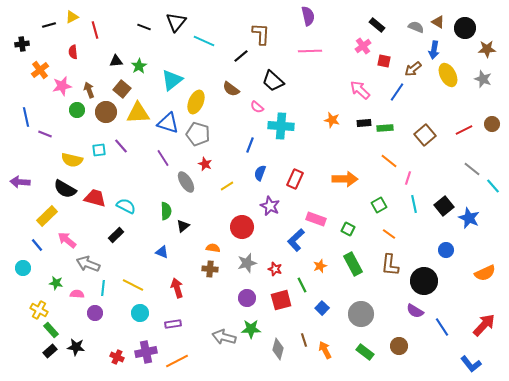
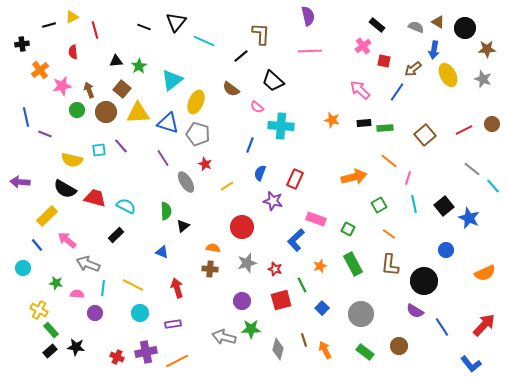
orange arrow at (345, 179): moved 9 px right, 2 px up; rotated 15 degrees counterclockwise
purple star at (270, 206): moved 3 px right, 5 px up; rotated 12 degrees counterclockwise
purple circle at (247, 298): moved 5 px left, 3 px down
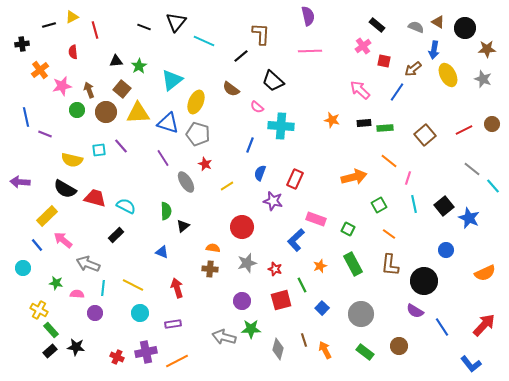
pink arrow at (67, 240): moved 4 px left
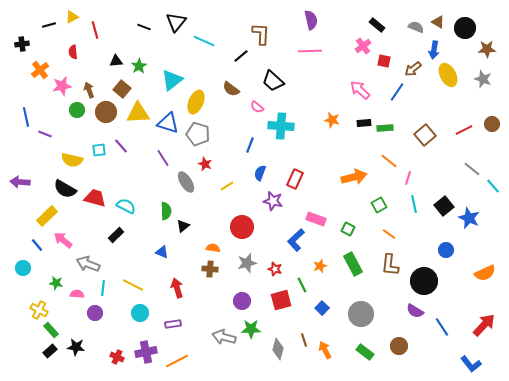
purple semicircle at (308, 16): moved 3 px right, 4 px down
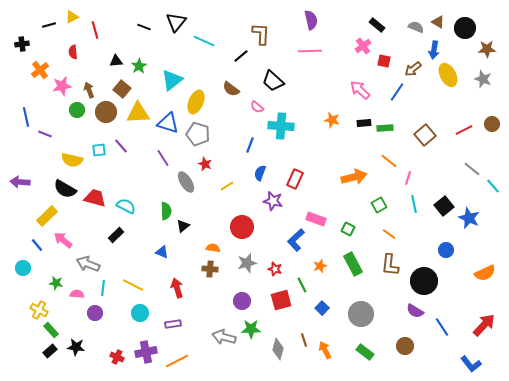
brown circle at (399, 346): moved 6 px right
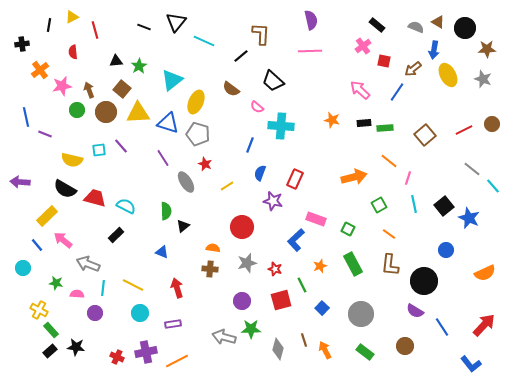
black line at (49, 25): rotated 64 degrees counterclockwise
